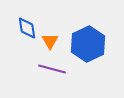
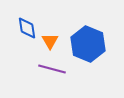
blue hexagon: rotated 12 degrees counterclockwise
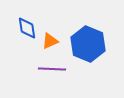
orange triangle: rotated 36 degrees clockwise
purple line: rotated 12 degrees counterclockwise
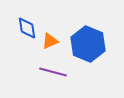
purple line: moved 1 px right, 3 px down; rotated 12 degrees clockwise
